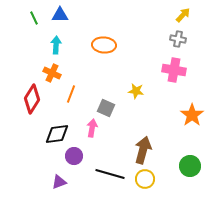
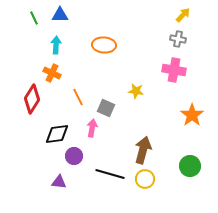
orange line: moved 7 px right, 3 px down; rotated 48 degrees counterclockwise
purple triangle: rotated 28 degrees clockwise
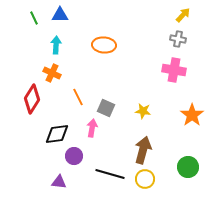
yellow star: moved 7 px right, 20 px down
green circle: moved 2 px left, 1 px down
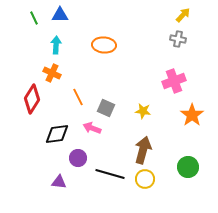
pink cross: moved 11 px down; rotated 30 degrees counterclockwise
pink arrow: rotated 78 degrees counterclockwise
purple circle: moved 4 px right, 2 px down
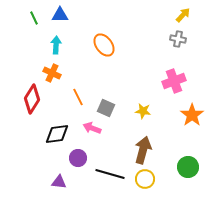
orange ellipse: rotated 50 degrees clockwise
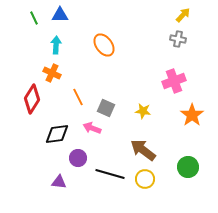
brown arrow: rotated 68 degrees counterclockwise
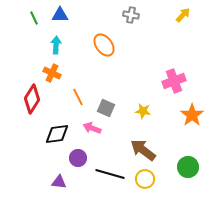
gray cross: moved 47 px left, 24 px up
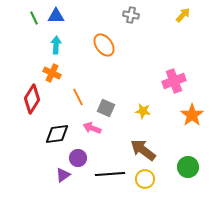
blue triangle: moved 4 px left, 1 px down
black line: rotated 20 degrees counterclockwise
purple triangle: moved 4 px right, 7 px up; rotated 42 degrees counterclockwise
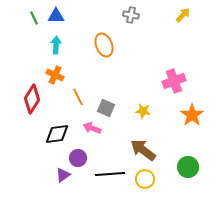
orange ellipse: rotated 15 degrees clockwise
orange cross: moved 3 px right, 2 px down
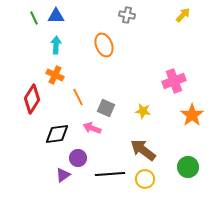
gray cross: moved 4 px left
